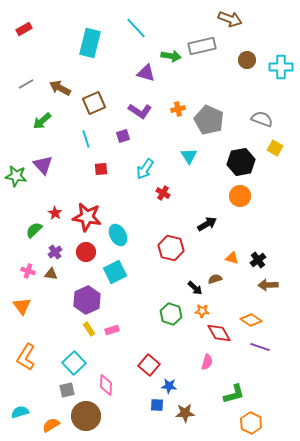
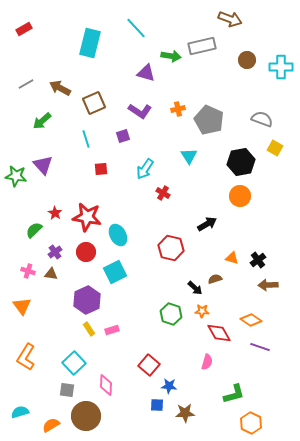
gray square at (67, 390): rotated 21 degrees clockwise
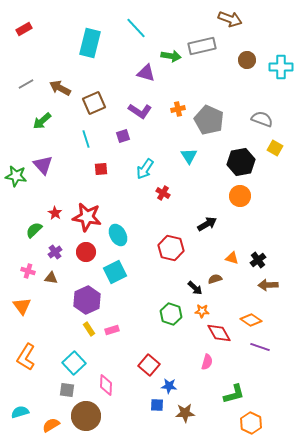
brown triangle at (51, 274): moved 4 px down
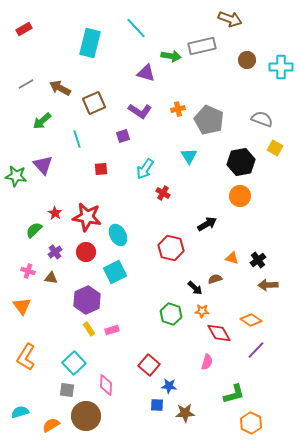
cyan line at (86, 139): moved 9 px left
purple line at (260, 347): moved 4 px left, 3 px down; rotated 66 degrees counterclockwise
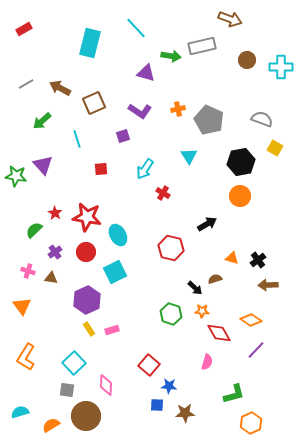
orange hexagon at (251, 423): rotated 10 degrees clockwise
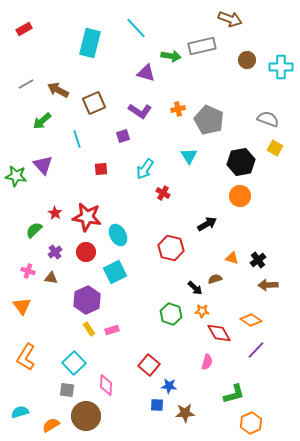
brown arrow at (60, 88): moved 2 px left, 2 px down
gray semicircle at (262, 119): moved 6 px right
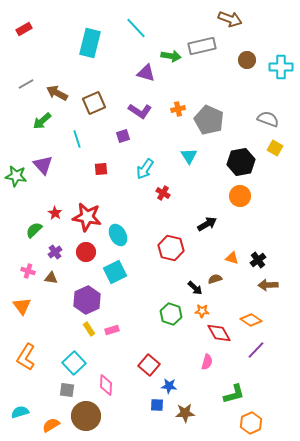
brown arrow at (58, 90): moved 1 px left, 3 px down
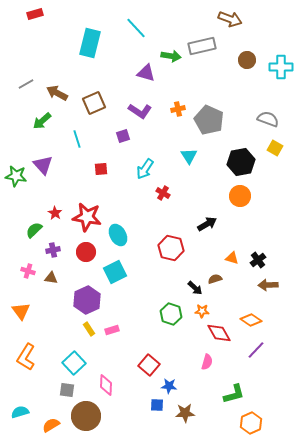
red rectangle at (24, 29): moved 11 px right, 15 px up; rotated 14 degrees clockwise
purple cross at (55, 252): moved 2 px left, 2 px up; rotated 24 degrees clockwise
orange triangle at (22, 306): moved 1 px left, 5 px down
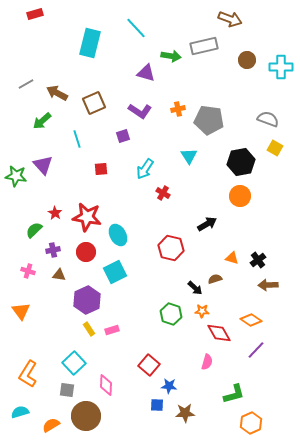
gray rectangle at (202, 46): moved 2 px right
gray pentagon at (209, 120): rotated 16 degrees counterclockwise
brown triangle at (51, 278): moved 8 px right, 3 px up
orange L-shape at (26, 357): moved 2 px right, 17 px down
